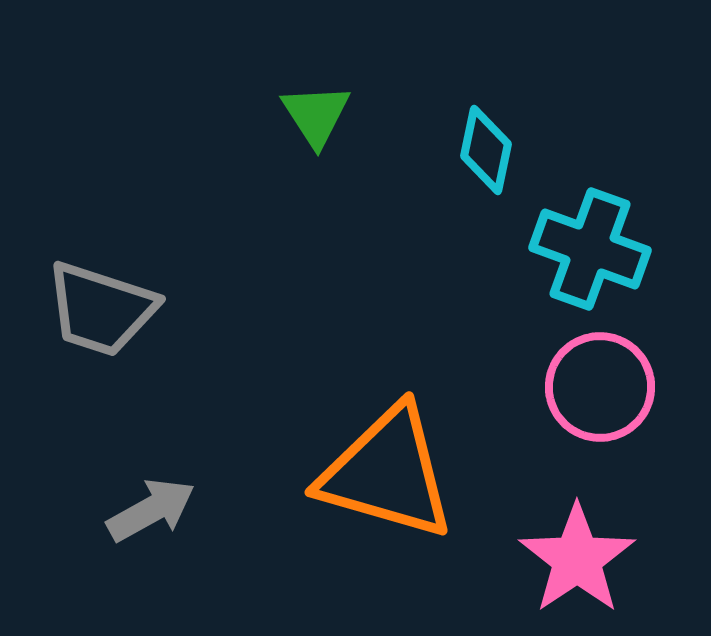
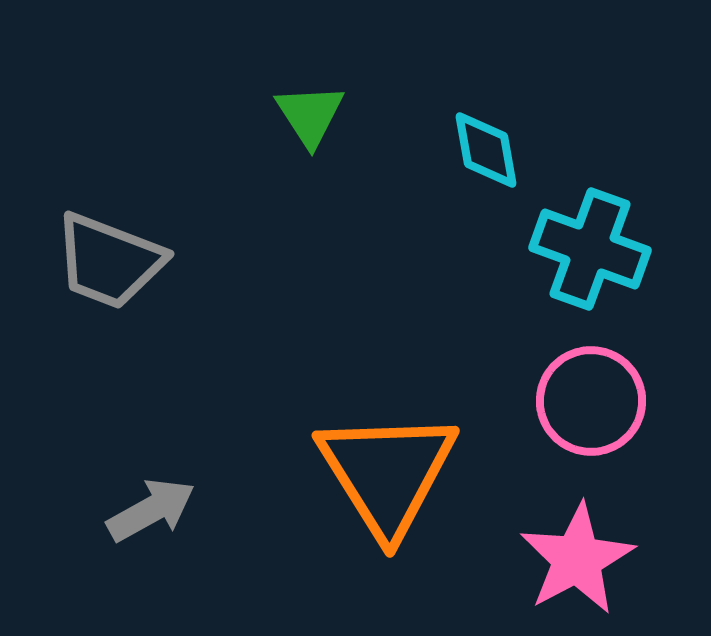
green triangle: moved 6 px left
cyan diamond: rotated 22 degrees counterclockwise
gray trapezoid: moved 8 px right, 48 px up; rotated 3 degrees clockwise
pink circle: moved 9 px left, 14 px down
orange triangle: rotated 42 degrees clockwise
pink star: rotated 6 degrees clockwise
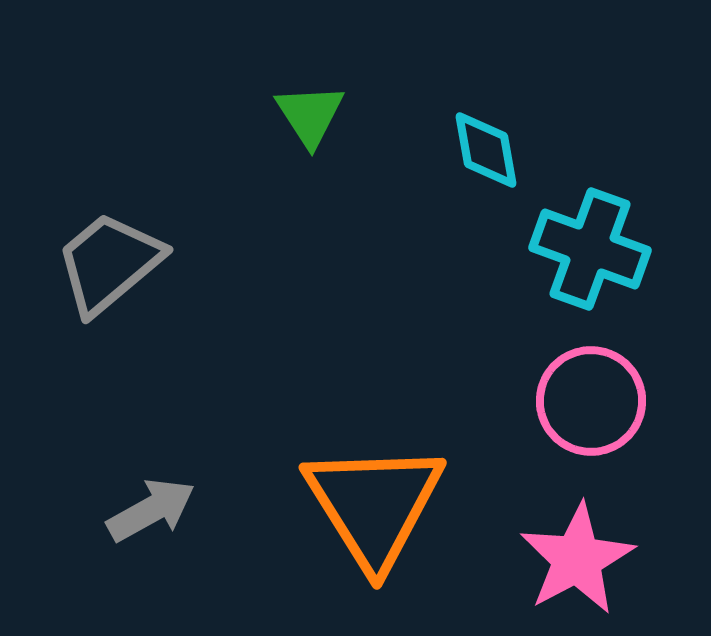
gray trapezoid: moved 2 px down; rotated 119 degrees clockwise
orange triangle: moved 13 px left, 32 px down
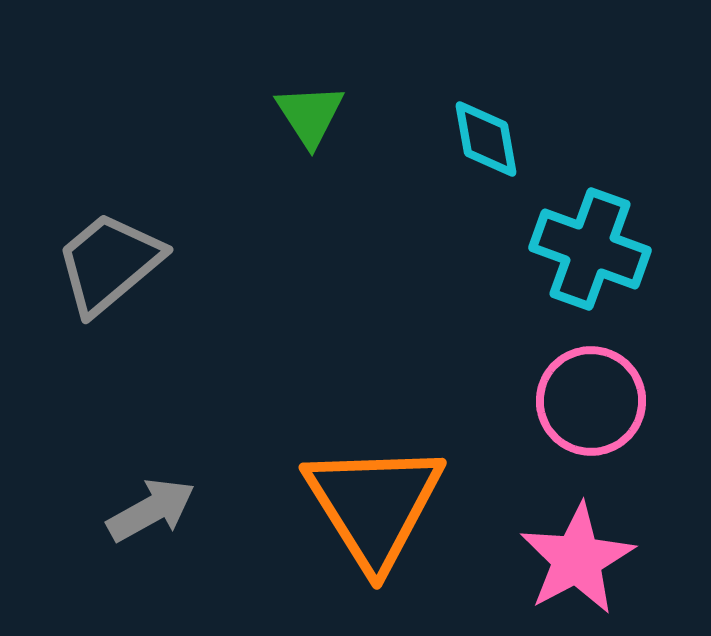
cyan diamond: moved 11 px up
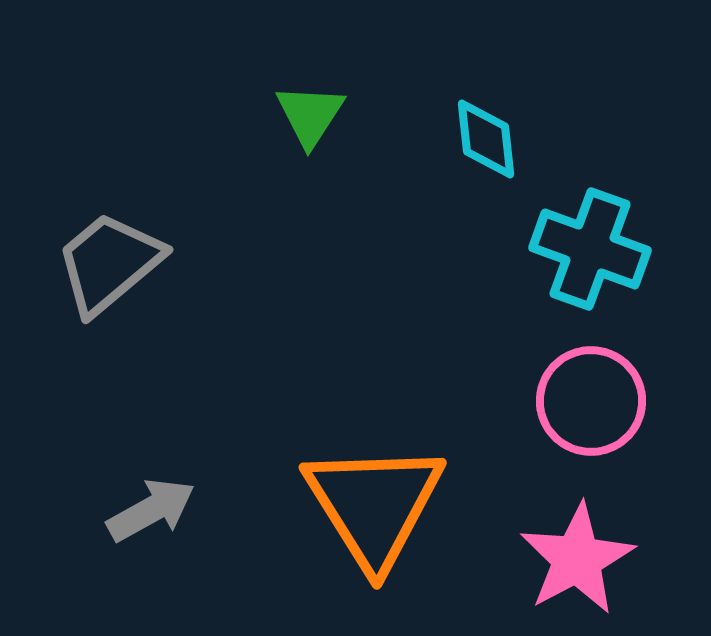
green triangle: rotated 6 degrees clockwise
cyan diamond: rotated 4 degrees clockwise
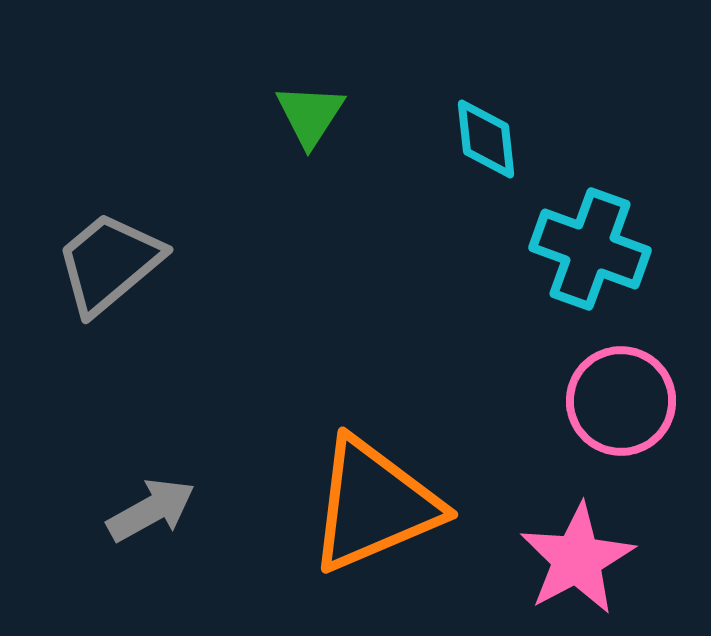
pink circle: moved 30 px right
orange triangle: rotated 39 degrees clockwise
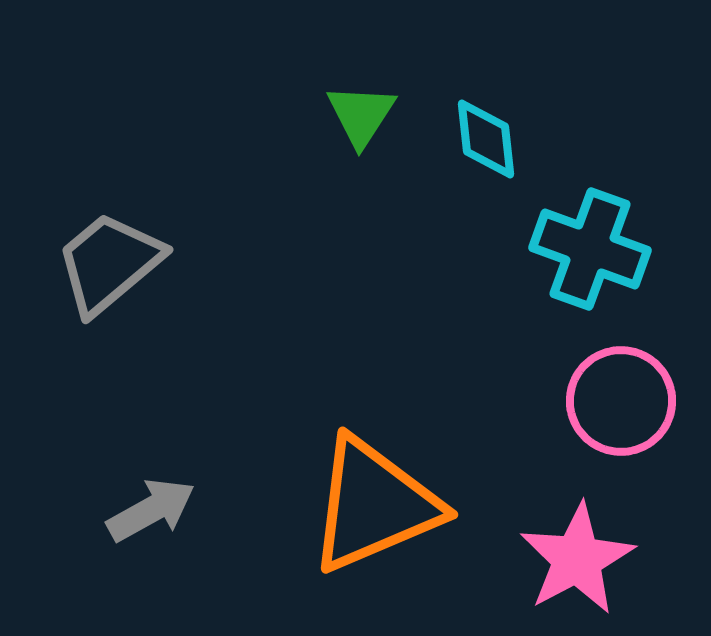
green triangle: moved 51 px right
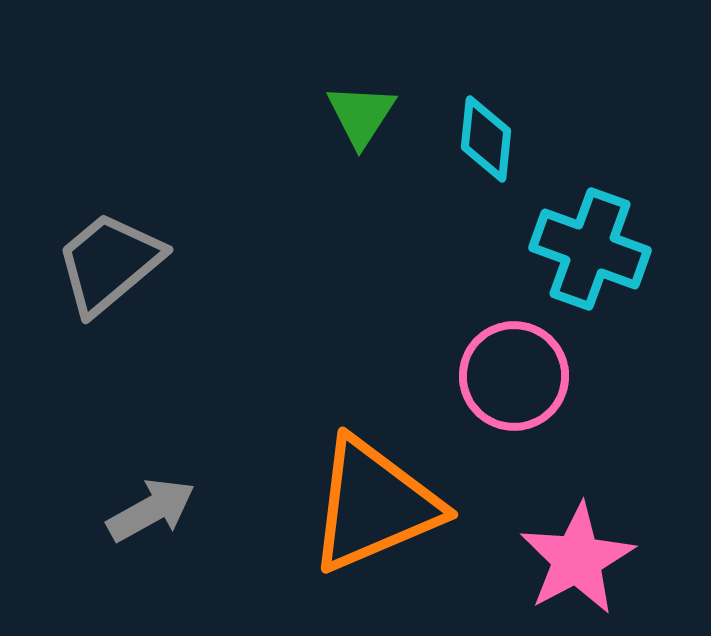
cyan diamond: rotated 12 degrees clockwise
pink circle: moved 107 px left, 25 px up
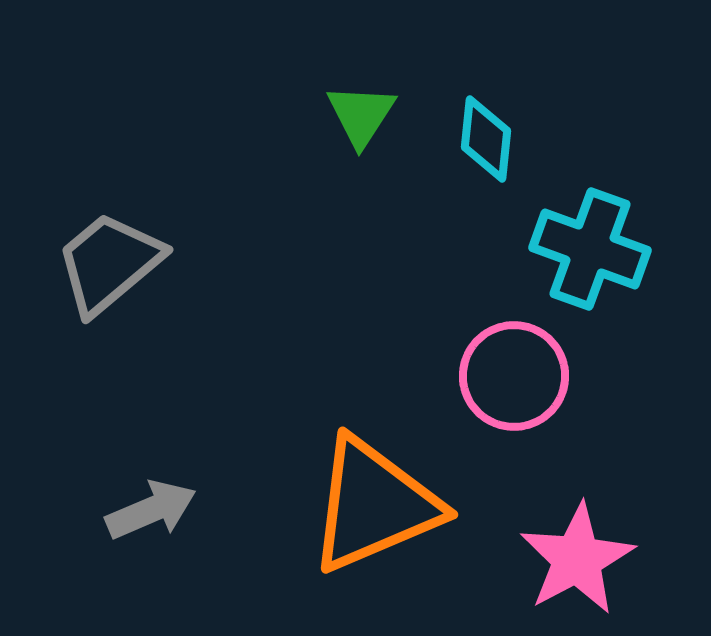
gray arrow: rotated 6 degrees clockwise
